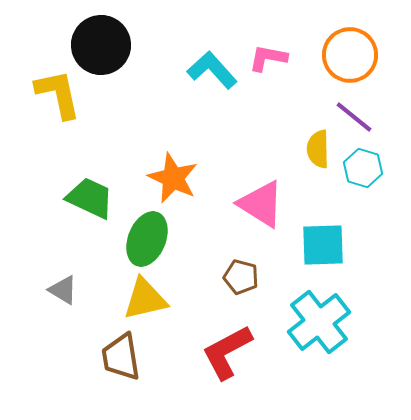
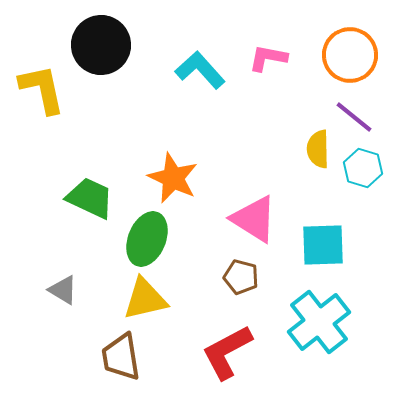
cyan L-shape: moved 12 px left
yellow L-shape: moved 16 px left, 5 px up
pink triangle: moved 7 px left, 15 px down
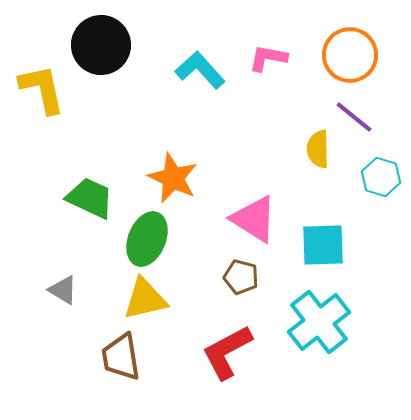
cyan hexagon: moved 18 px right, 9 px down
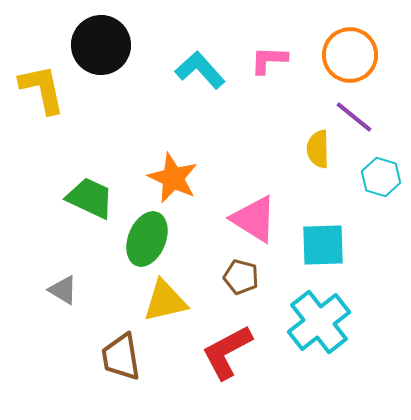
pink L-shape: moved 1 px right, 2 px down; rotated 9 degrees counterclockwise
yellow triangle: moved 20 px right, 2 px down
